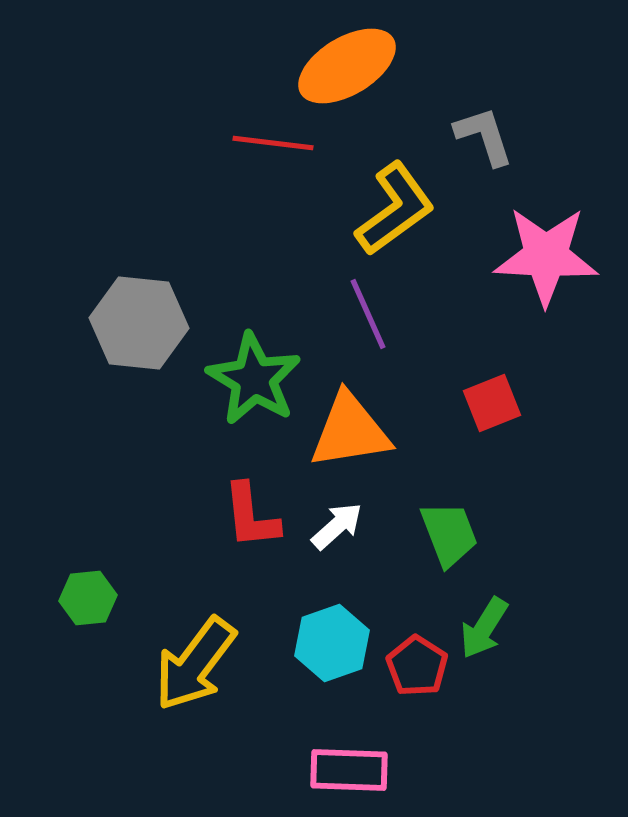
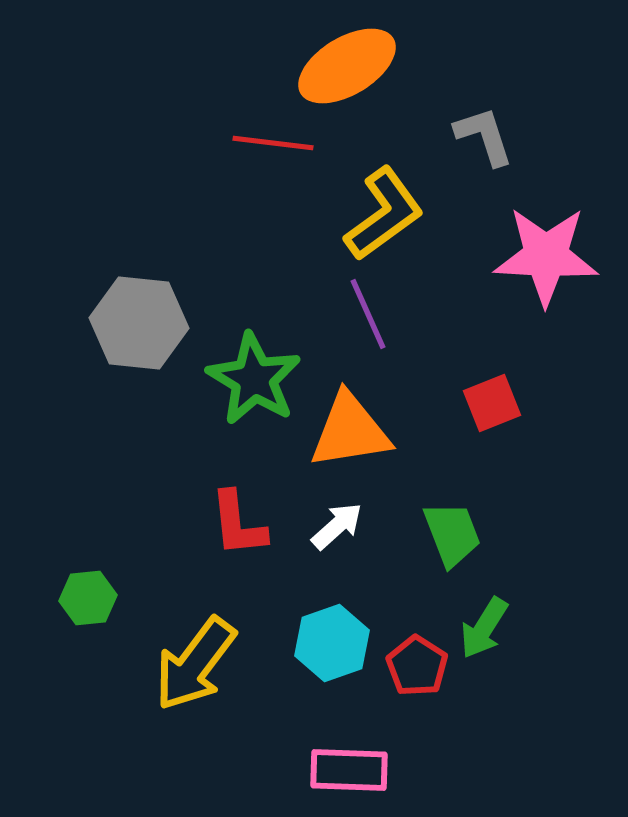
yellow L-shape: moved 11 px left, 5 px down
red L-shape: moved 13 px left, 8 px down
green trapezoid: moved 3 px right
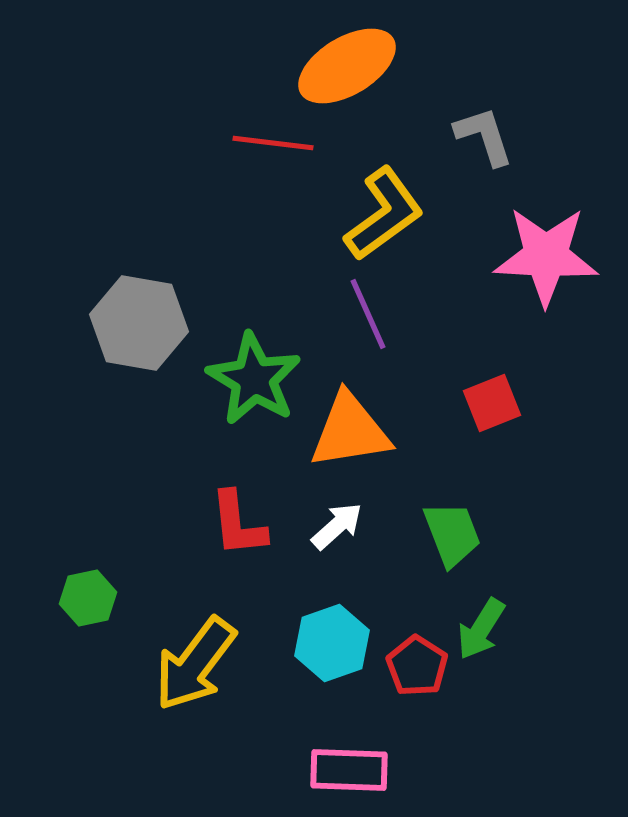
gray hexagon: rotated 4 degrees clockwise
green hexagon: rotated 6 degrees counterclockwise
green arrow: moved 3 px left, 1 px down
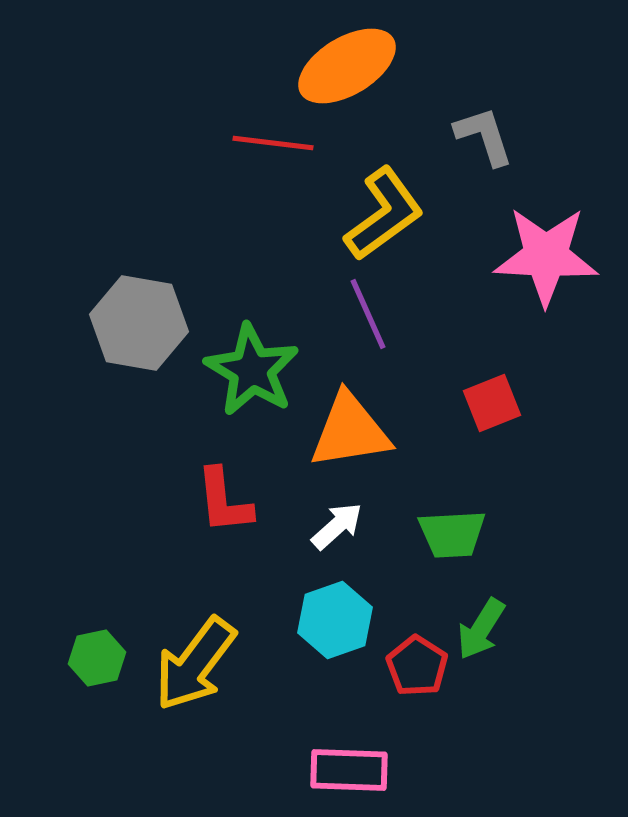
green star: moved 2 px left, 9 px up
red L-shape: moved 14 px left, 23 px up
green trapezoid: rotated 108 degrees clockwise
green hexagon: moved 9 px right, 60 px down
cyan hexagon: moved 3 px right, 23 px up
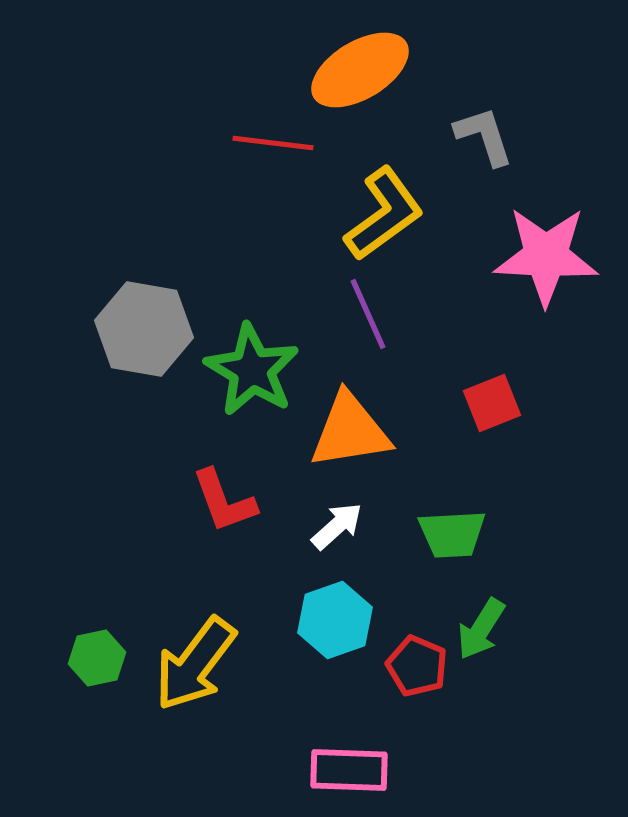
orange ellipse: moved 13 px right, 4 px down
gray hexagon: moved 5 px right, 6 px down
red L-shape: rotated 14 degrees counterclockwise
red pentagon: rotated 10 degrees counterclockwise
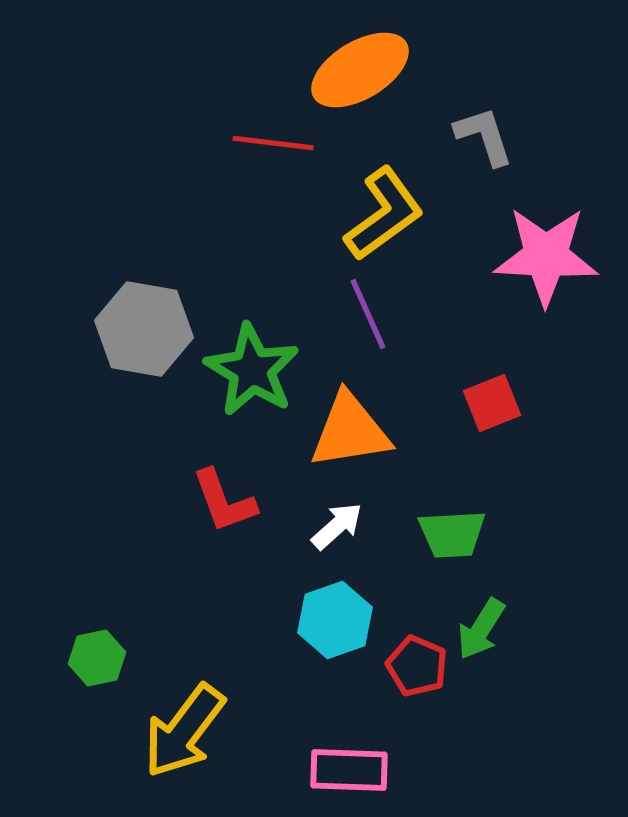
yellow arrow: moved 11 px left, 67 px down
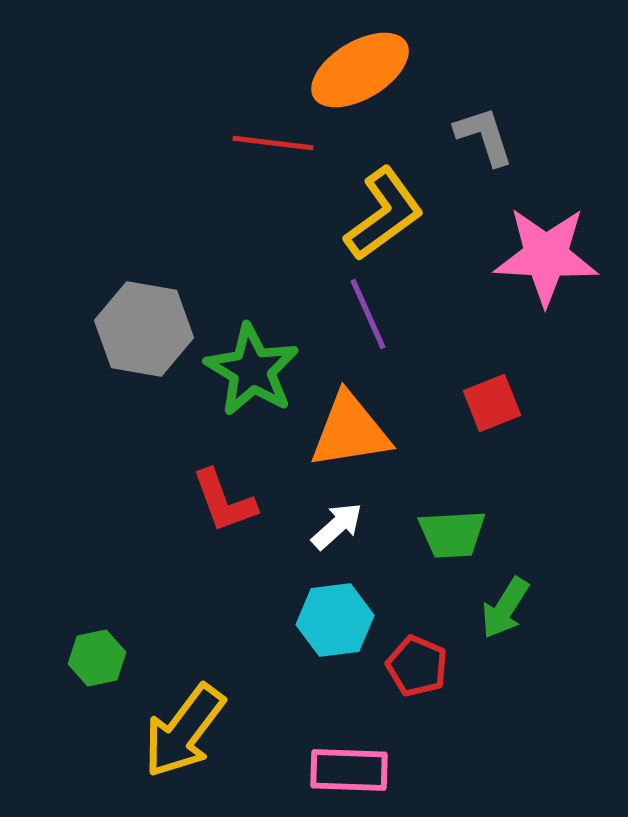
cyan hexagon: rotated 12 degrees clockwise
green arrow: moved 24 px right, 21 px up
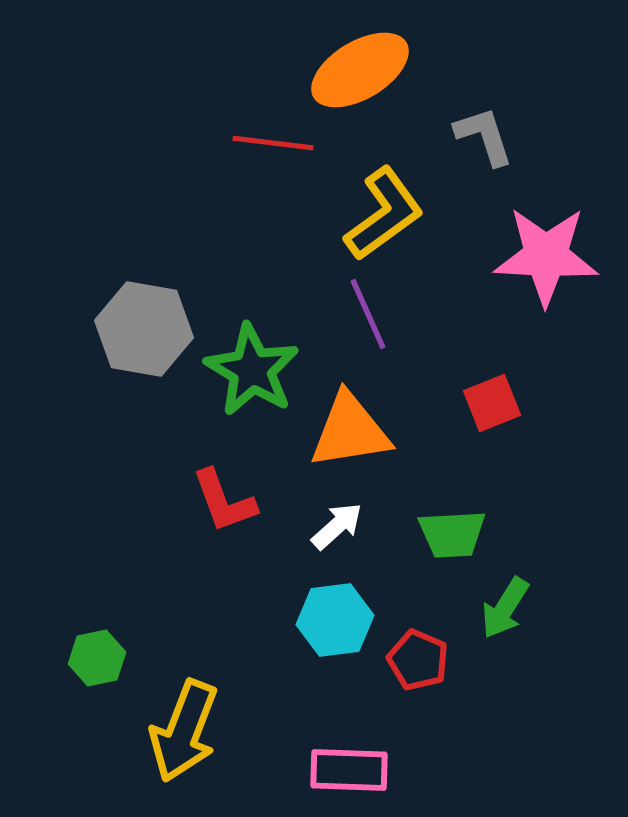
red pentagon: moved 1 px right, 6 px up
yellow arrow: rotated 16 degrees counterclockwise
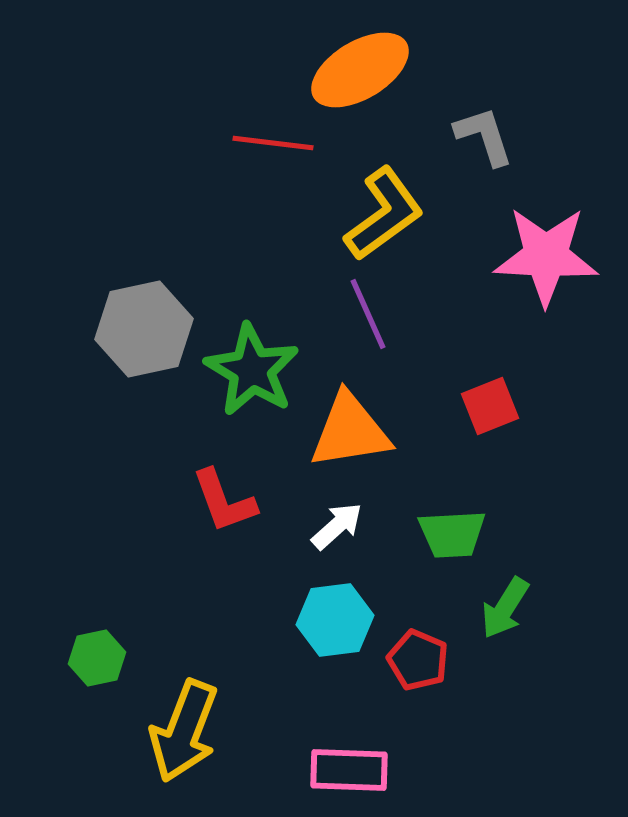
gray hexagon: rotated 22 degrees counterclockwise
red square: moved 2 px left, 3 px down
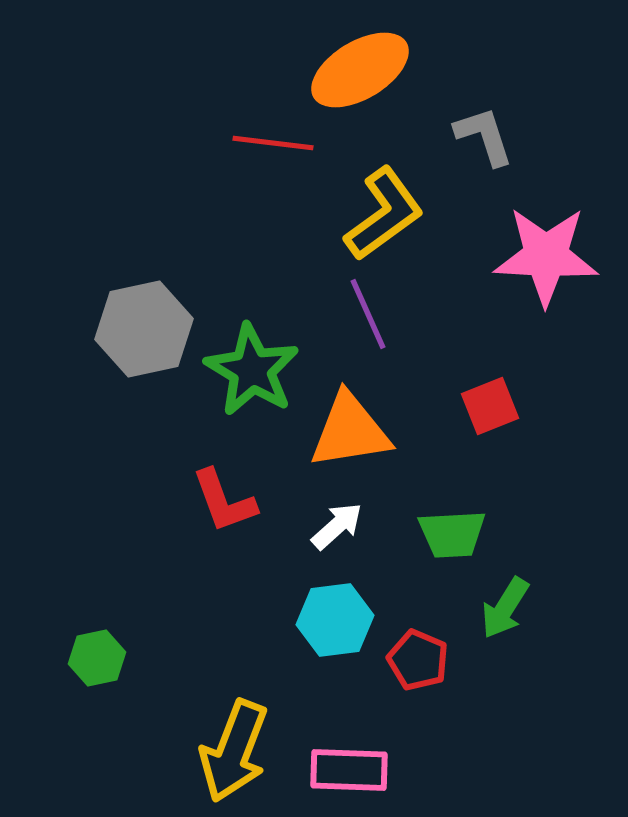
yellow arrow: moved 50 px right, 20 px down
